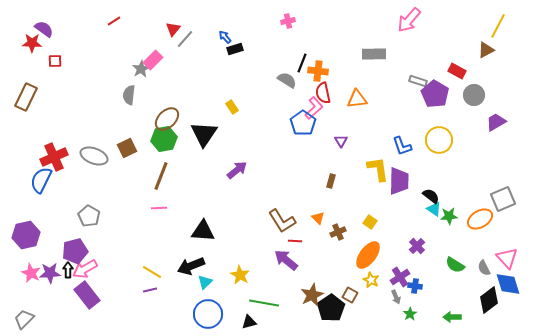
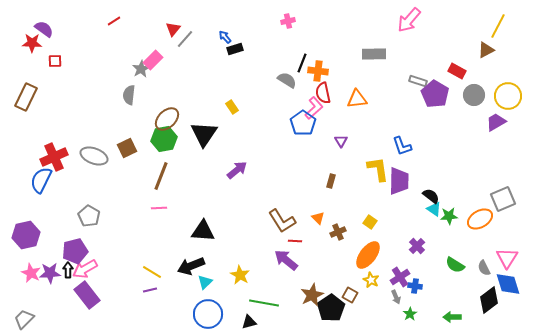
yellow circle at (439, 140): moved 69 px right, 44 px up
pink triangle at (507, 258): rotated 15 degrees clockwise
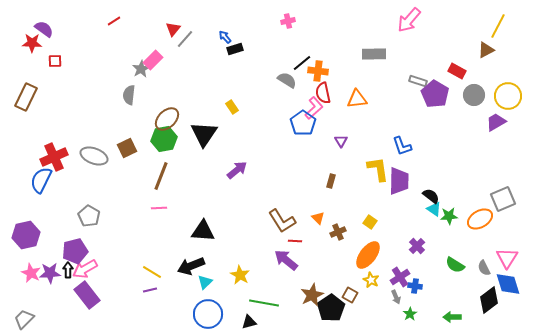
black line at (302, 63): rotated 30 degrees clockwise
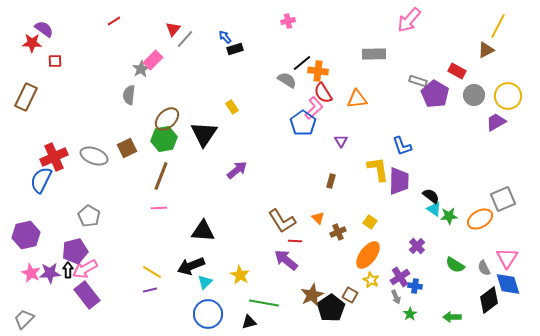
red semicircle at (323, 93): rotated 20 degrees counterclockwise
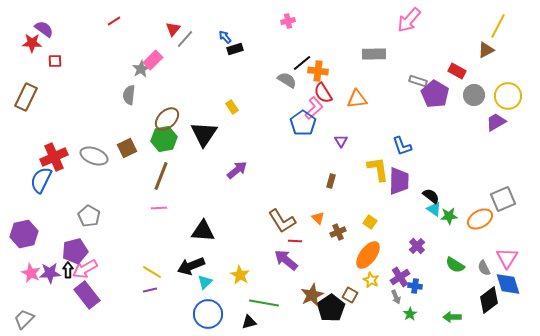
purple hexagon at (26, 235): moved 2 px left, 1 px up
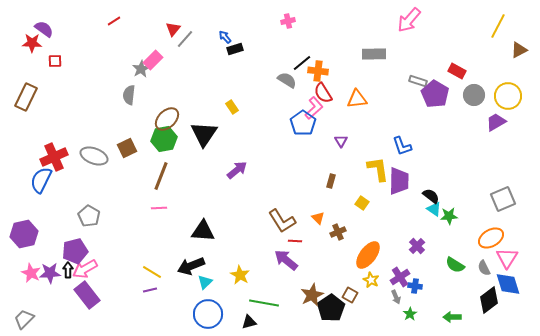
brown triangle at (486, 50): moved 33 px right
orange ellipse at (480, 219): moved 11 px right, 19 px down
yellow square at (370, 222): moved 8 px left, 19 px up
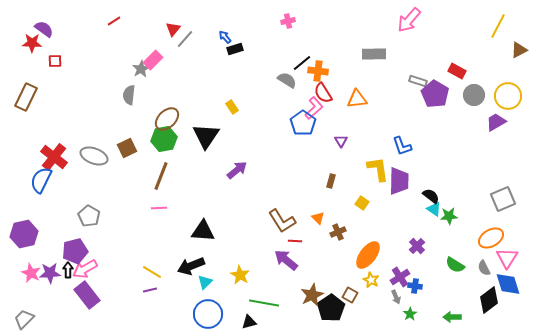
black triangle at (204, 134): moved 2 px right, 2 px down
red cross at (54, 157): rotated 28 degrees counterclockwise
